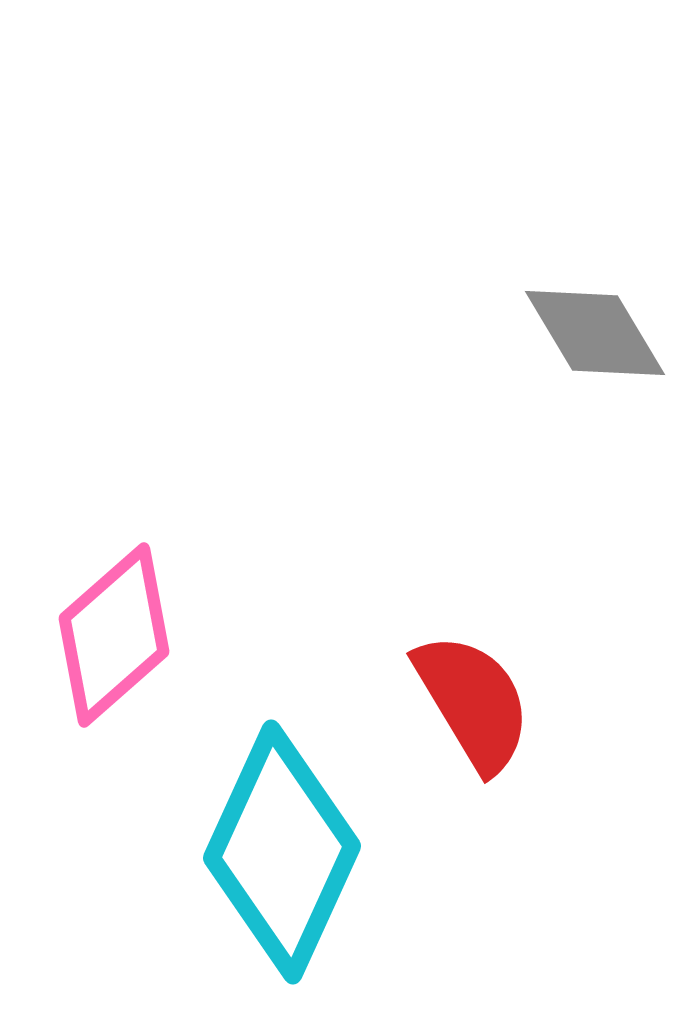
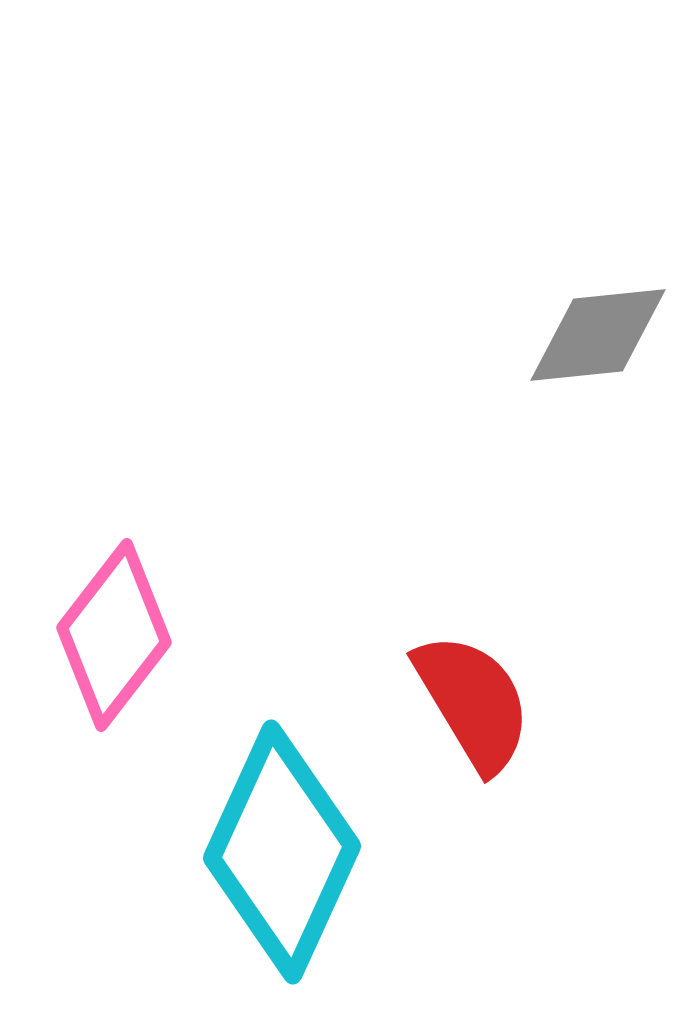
gray diamond: moved 3 px right, 2 px down; rotated 65 degrees counterclockwise
pink diamond: rotated 11 degrees counterclockwise
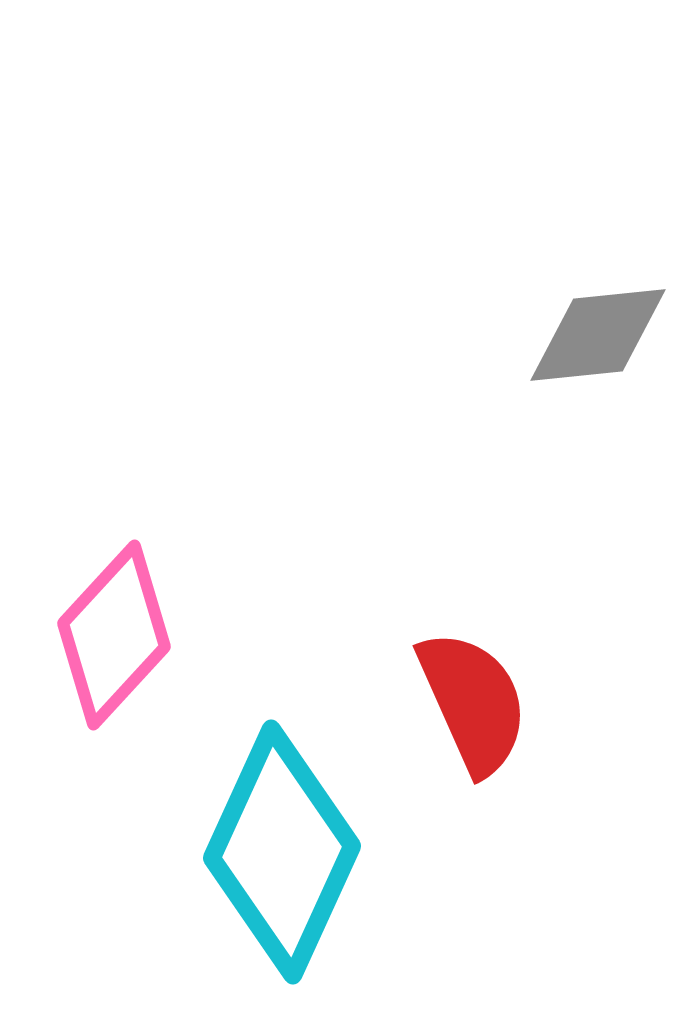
pink diamond: rotated 5 degrees clockwise
red semicircle: rotated 7 degrees clockwise
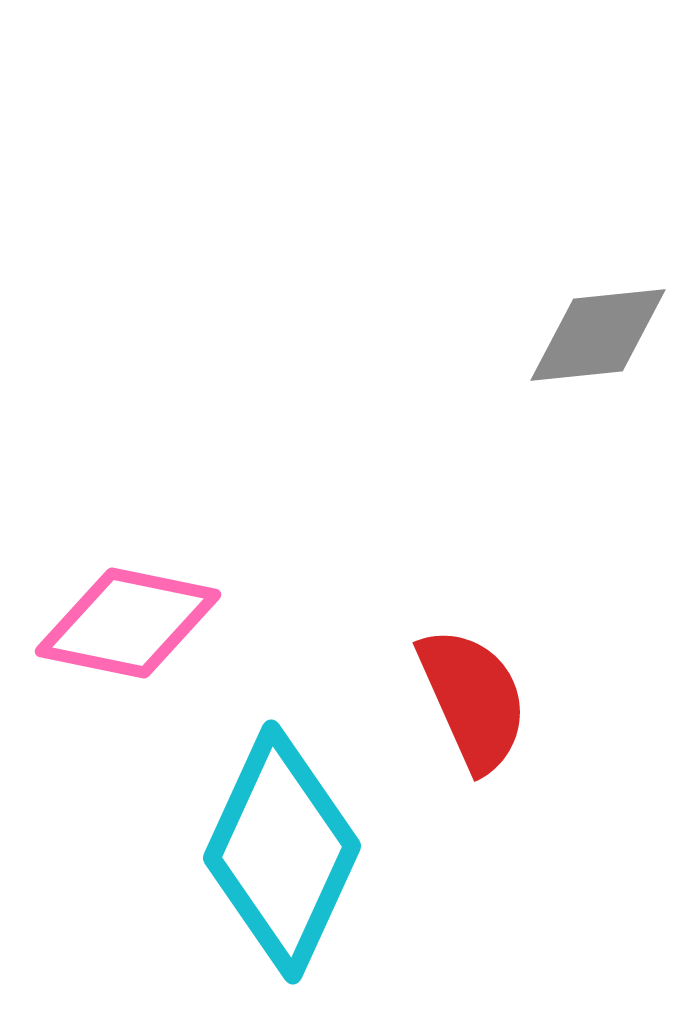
pink diamond: moved 14 px right, 12 px up; rotated 59 degrees clockwise
red semicircle: moved 3 px up
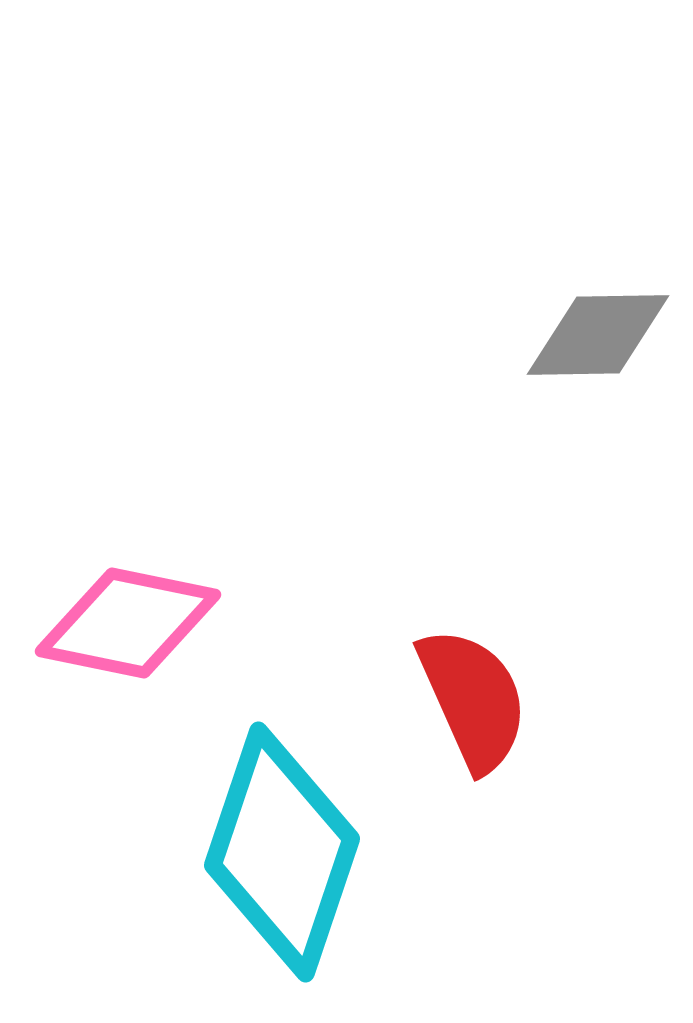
gray diamond: rotated 5 degrees clockwise
cyan diamond: rotated 6 degrees counterclockwise
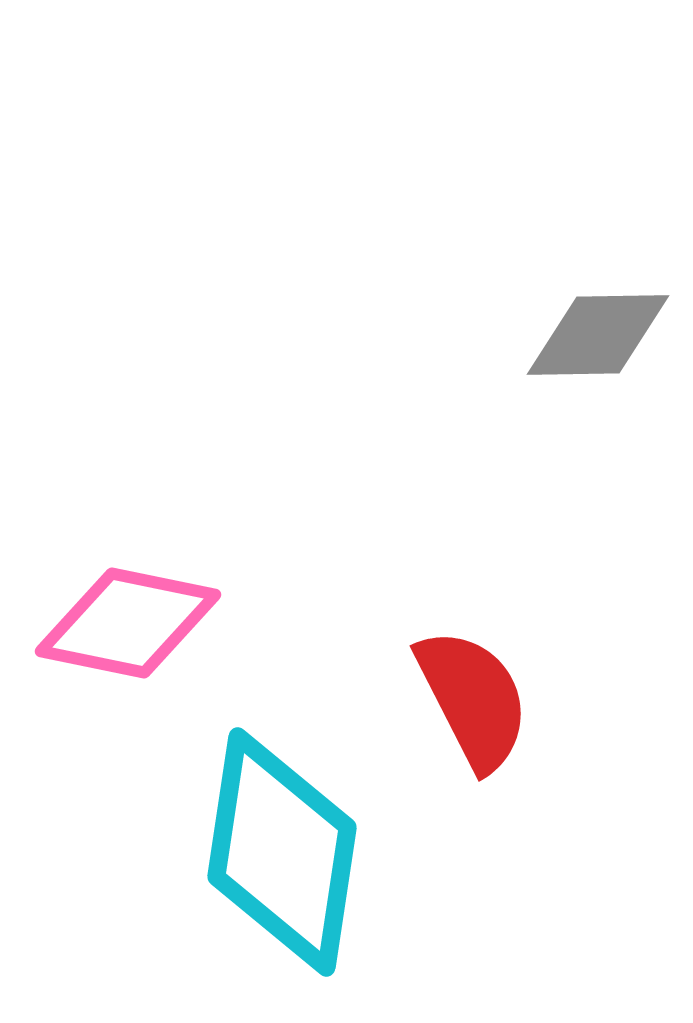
red semicircle: rotated 3 degrees counterclockwise
cyan diamond: rotated 10 degrees counterclockwise
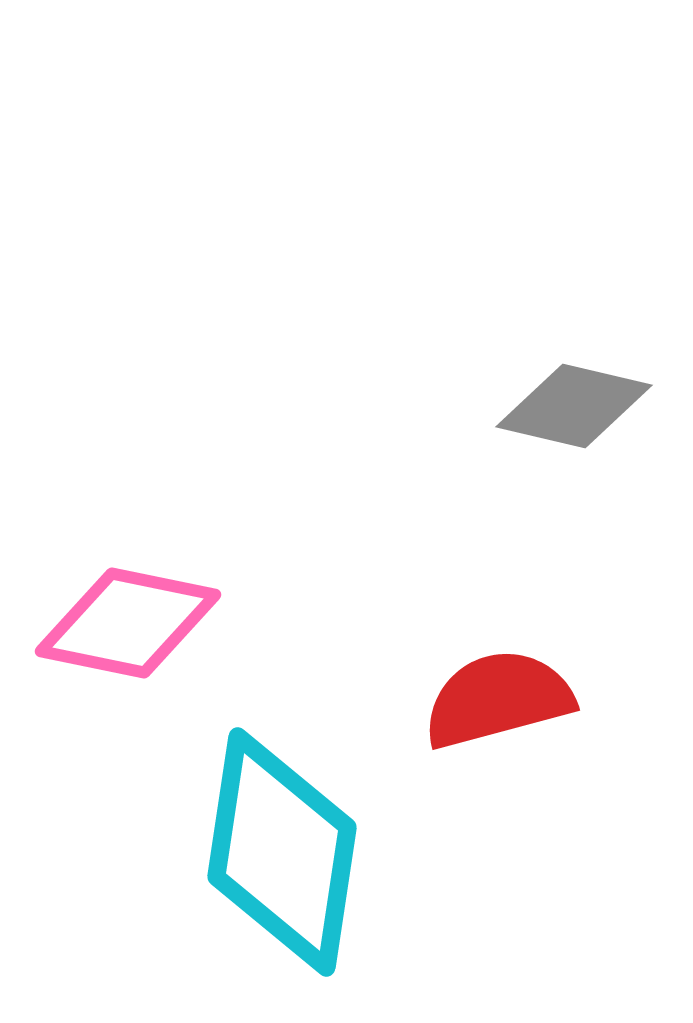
gray diamond: moved 24 px left, 71 px down; rotated 14 degrees clockwise
red semicircle: moved 25 px right; rotated 78 degrees counterclockwise
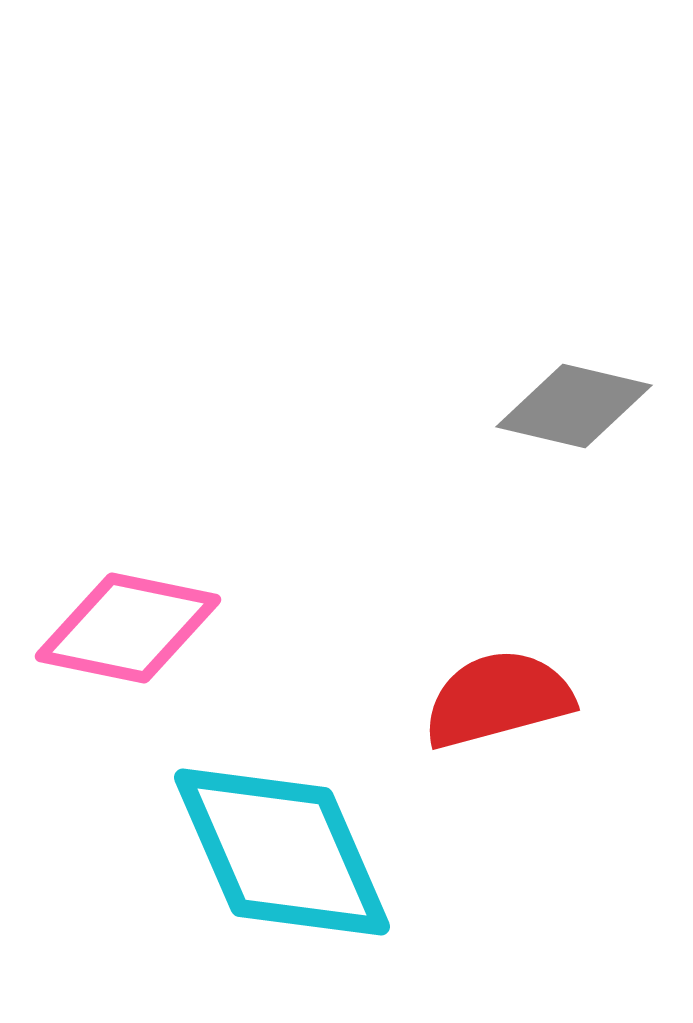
pink diamond: moved 5 px down
cyan diamond: rotated 32 degrees counterclockwise
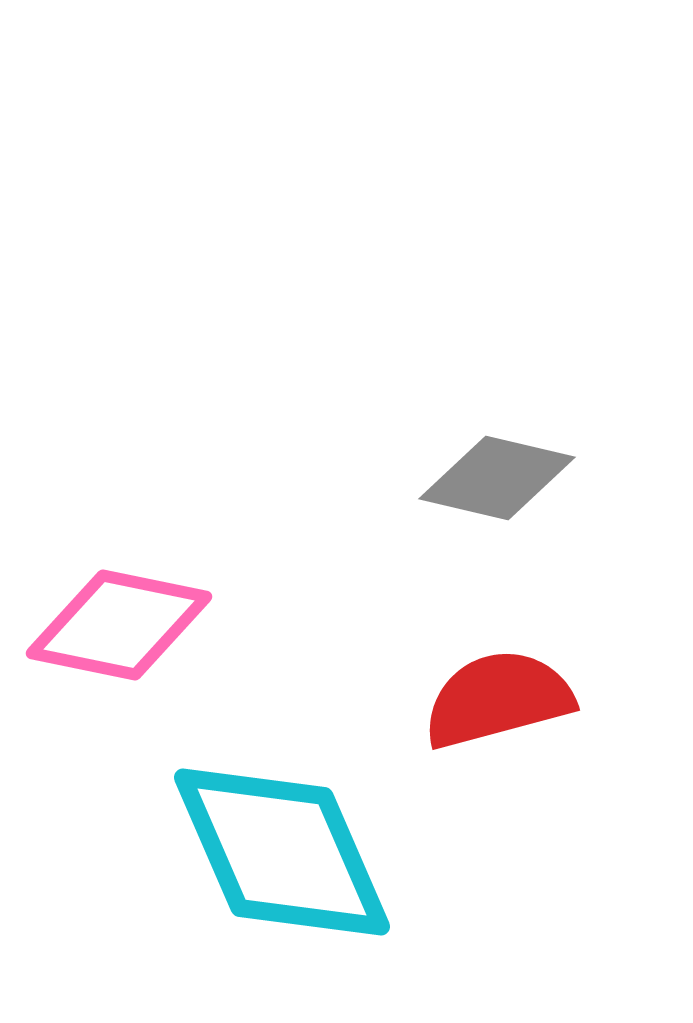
gray diamond: moved 77 px left, 72 px down
pink diamond: moved 9 px left, 3 px up
